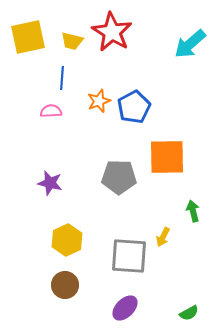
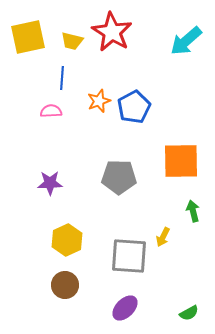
cyan arrow: moved 4 px left, 3 px up
orange square: moved 14 px right, 4 px down
purple star: rotated 15 degrees counterclockwise
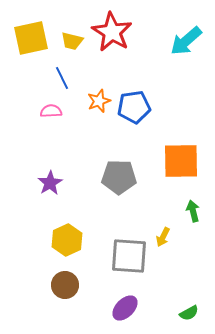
yellow square: moved 3 px right, 1 px down
blue line: rotated 30 degrees counterclockwise
blue pentagon: rotated 20 degrees clockwise
purple star: rotated 30 degrees counterclockwise
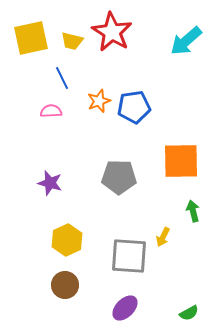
purple star: rotated 25 degrees counterclockwise
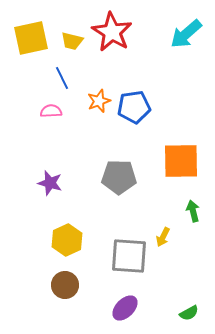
cyan arrow: moved 7 px up
